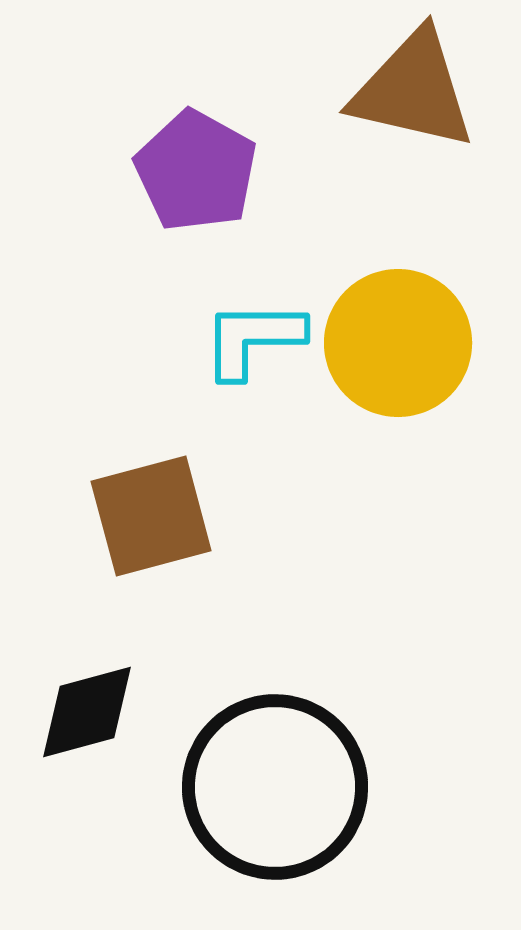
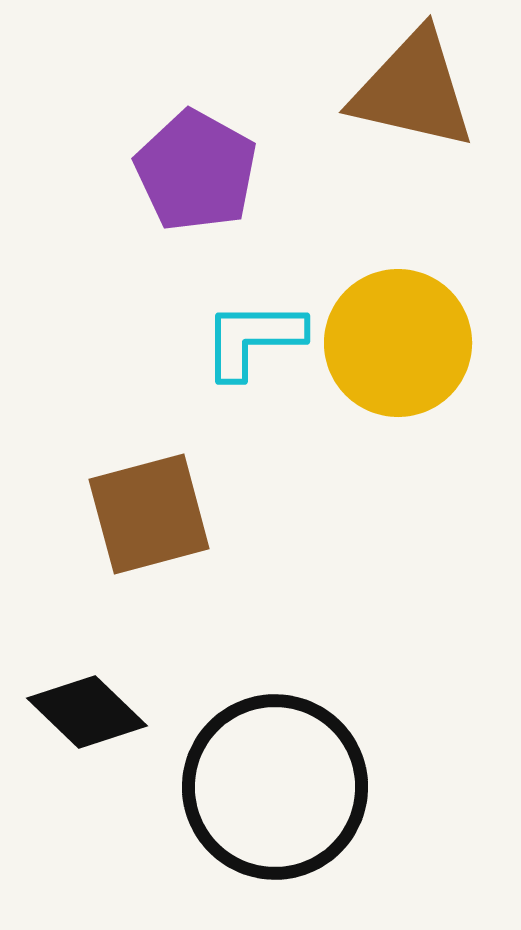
brown square: moved 2 px left, 2 px up
black diamond: rotated 59 degrees clockwise
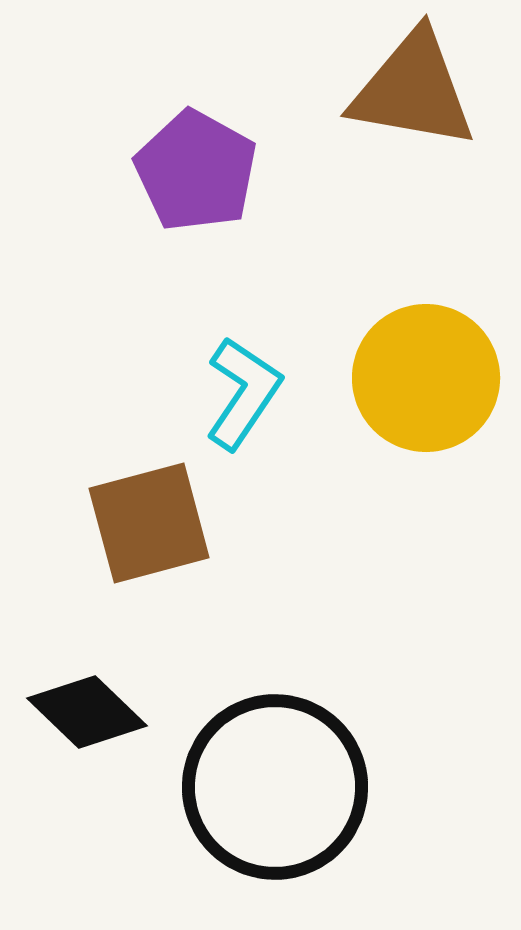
brown triangle: rotated 3 degrees counterclockwise
cyan L-shape: moved 10 px left, 54 px down; rotated 124 degrees clockwise
yellow circle: moved 28 px right, 35 px down
brown square: moved 9 px down
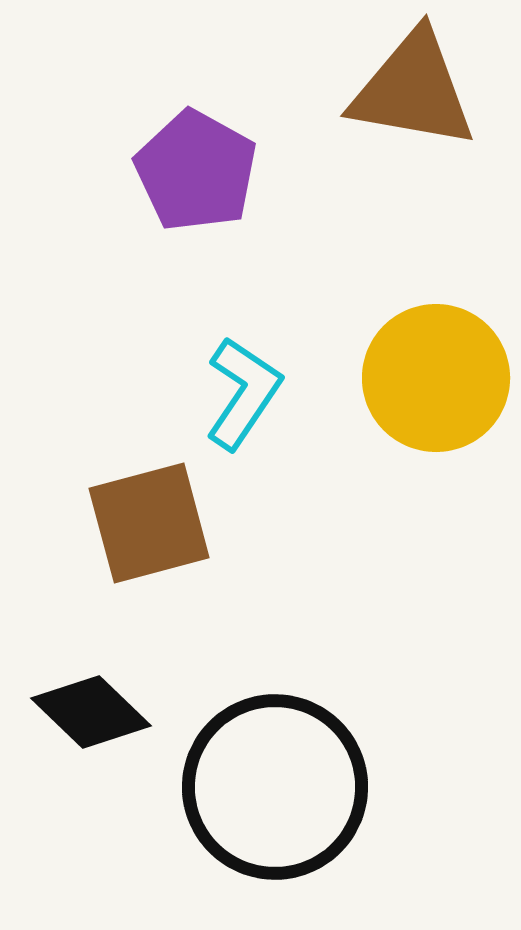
yellow circle: moved 10 px right
black diamond: moved 4 px right
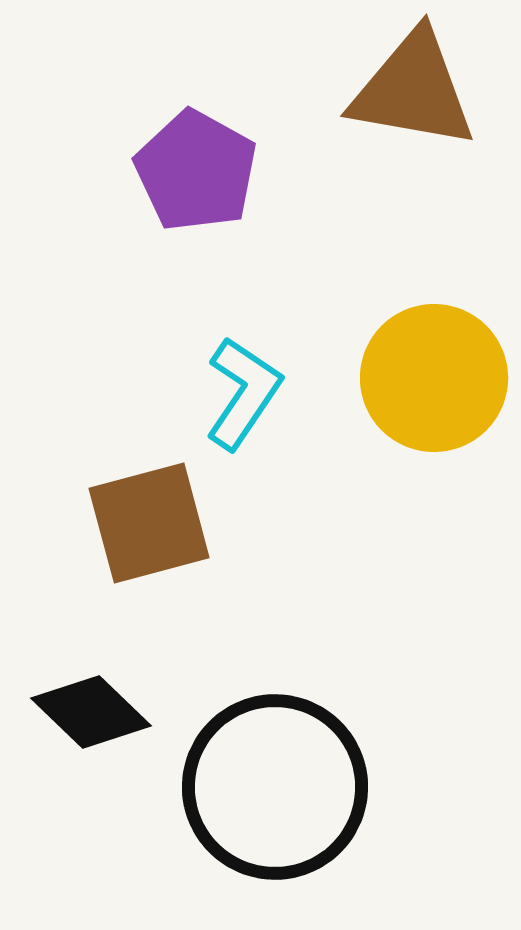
yellow circle: moved 2 px left
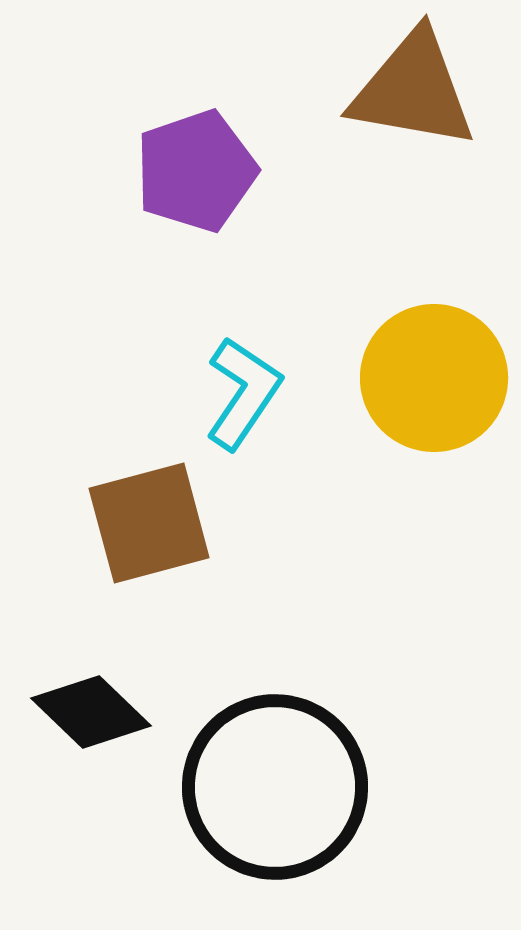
purple pentagon: rotated 24 degrees clockwise
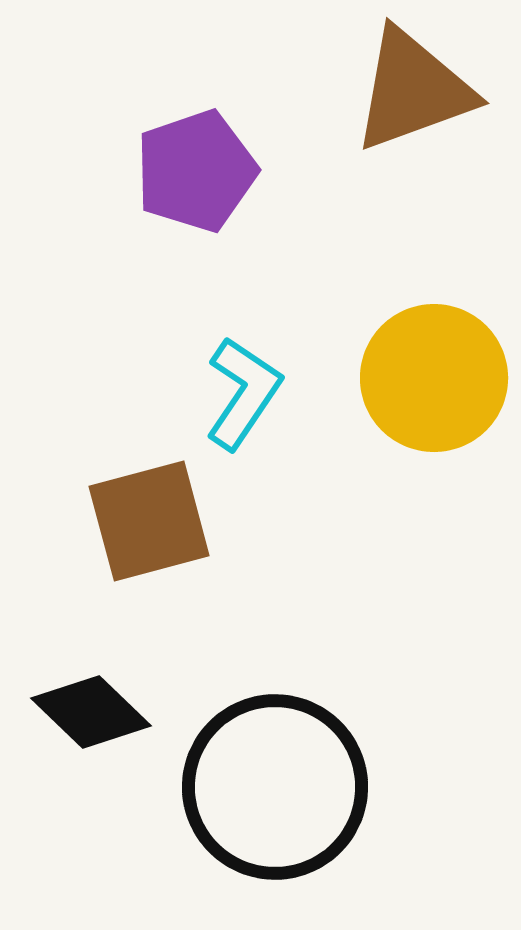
brown triangle: rotated 30 degrees counterclockwise
brown square: moved 2 px up
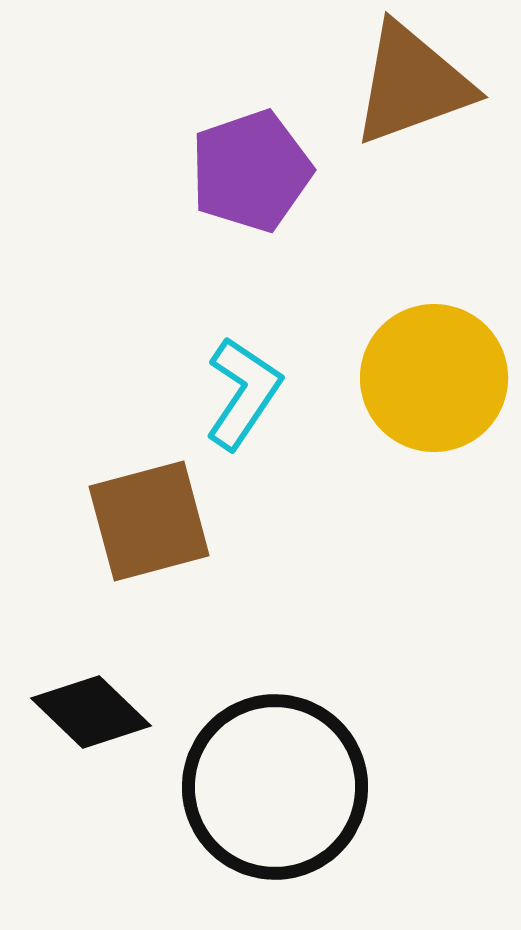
brown triangle: moved 1 px left, 6 px up
purple pentagon: moved 55 px right
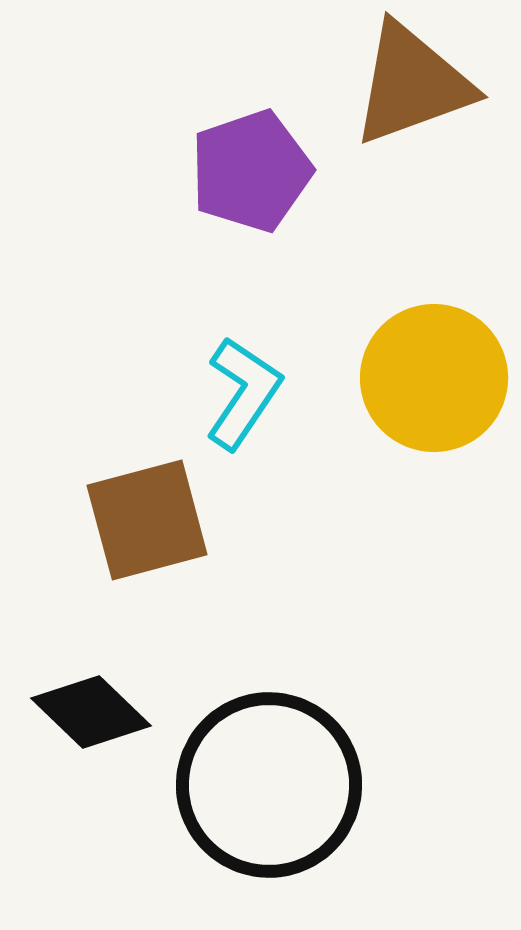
brown square: moved 2 px left, 1 px up
black circle: moved 6 px left, 2 px up
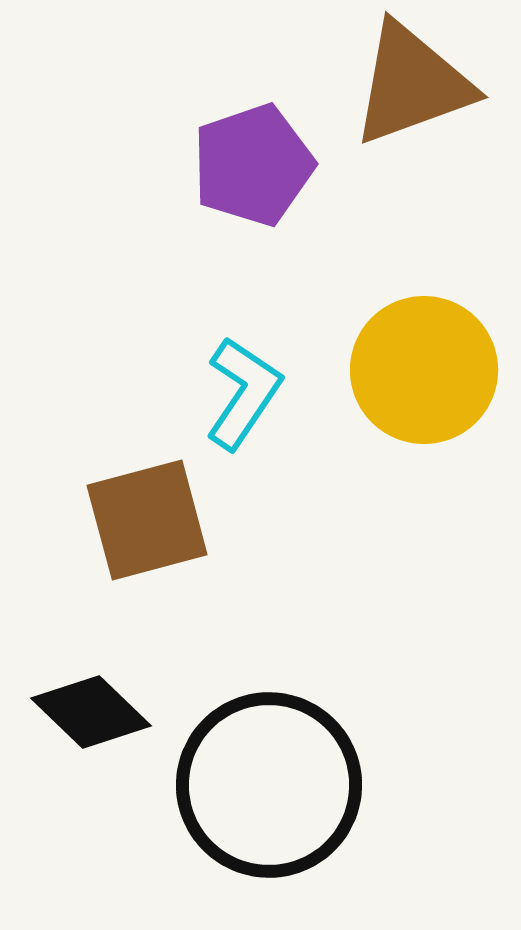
purple pentagon: moved 2 px right, 6 px up
yellow circle: moved 10 px left, 8 px up
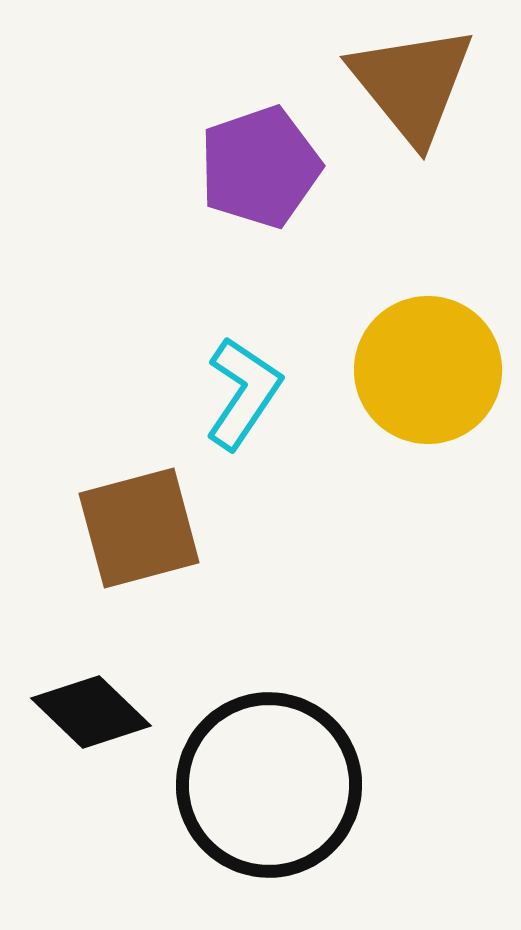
brown triangle: rotated 49 degrees counterclockwise
purple pentagon: moved 7 px right, 2 px down
yellow circle: moved 4 px right
brown square: moved 8 px left, 8 px down
